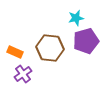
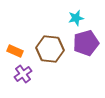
purple pentagon: moved 2 px down
brown hexagon: moved 1 px down
orange rectangle: moved 1 px up
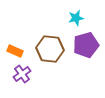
purple pentagon: moved 2 px down
purple cross: moved 1 px left
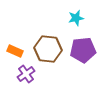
purple pentagon: moved 3 px left, 5 px down; rotated 10 degrees clockwise
brown hexagon: moved 2 px left
purple cross: moved 4 px right
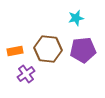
orange rectangle: rotated 35 degrees counterclockwise
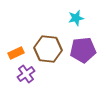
orange rectangle: moved 1 px right, 2 px down; rotated 14 degrees counterclockwise
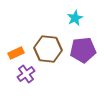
cyan star: moved 1 px left; rotated 14 degrees counterclockwise
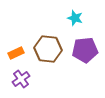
cyan star: rotated 28 degrees counterclockwise
purple pentagon: moved 2 px right
purple cross: moved 5 px left, 5 px down
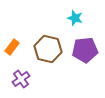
brown hexagon: rotated 8 degrees clockwise
orange rectangle: moved 4 px left, 6 px up; rotated 28 degrees counterclockwise
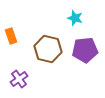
orange rectangle: moved 1 px left, 11 px up; rotated 56 degrees counterclockwise
purple cross: moved 2 px left
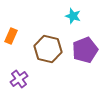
cyan star: moved 2 px left, 2 px up
orange rectangle: rotated 42 degrees clockwise
purple pentagon: rotated 15 degrees counterclockwise
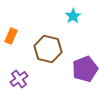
cyan star: rotated 21 degrees clockwise
purple pentagon: moved 19 px down
